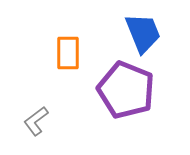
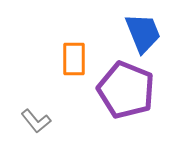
orange rectangle: moved 6 px right, 6 px down
gray L-shape: rotated 92 degrees counterclockwise
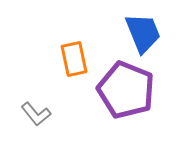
orange rectangle: rotated 12 degrees counterclockwise
gray L-shape: moved 7 px up
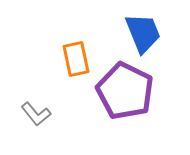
orange rectangle: moved 2 px right
purple pentagon: moved 1 px left, 1 px down; rotated 4 degrees clockwise
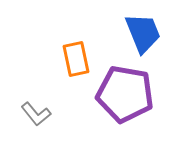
purple pentagon: moved 3 px down; rotated 16 degrees counterclockwise
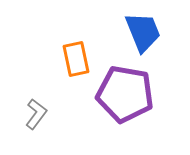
blue trapezoid: moved 1 px up
gray L-shape: rotated 104 degrees counterclockwise
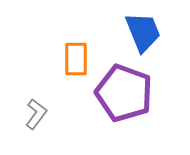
orange rectangle: rotated 12 degrees clockwise
purple pentagon: moved 1 px left, 1 px up; rotated 10 degrees clockwise
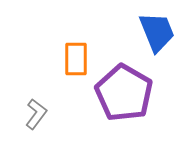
blue trapezoid: moved 14 px right
purple pentagon: rotated 10 degrees clockwise
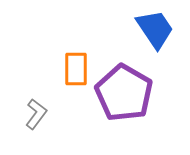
blue trapezoid: moved 2 px left, 3 px up; rotated 12 degrees counterclockwise
orange rectangle: moved 10 px down
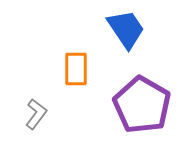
blue trapezoid: moved 29 px left
purple pentagon: moved 18 px right, 12 px down
